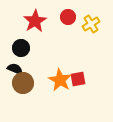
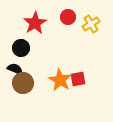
red star: moved 2 px down
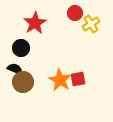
red circle: moved 7 px right, 4 px up
brown circle: moved 1 px up
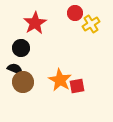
red square: moved 1 px left, 7 px down
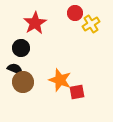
orange star: rotated 10 degrees counterclockwise
red square: moved 6 px down
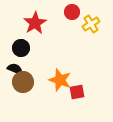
red circle: moved 3 px left, 1 px up
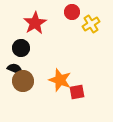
brown circle: moved 1 px up
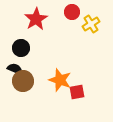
red star: moved 1 px right, 4 px up
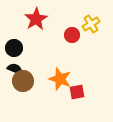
red circle: moved 23 px down
black circle: moved 7 px left
orange star: moved 1 px up
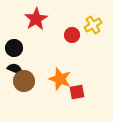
yellow cross: moved 2 px right, 1 px down
brown circle: moved 1 px right
